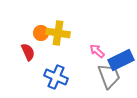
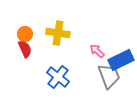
orange circle: moved 16 px left, 1 px down
red semicircle: moved 3 px left, 3 px up
blue cross: moved 2 px right; rotated 15 degrees clockwise
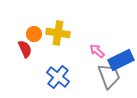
orange circle: moved 9 px right
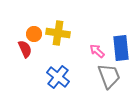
blue rectangle: moved 12 px up; rotated 70 degrees counterclockwise
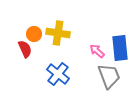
blue rectangle: moved 1 px left
blue cross: moved 3 px up
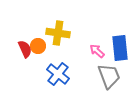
orange circle: moved 4 px right, 12 px down
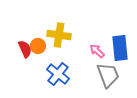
yellow cross: moved 1 px right, 2 px down
gray trapezoid: moved 1 px left, 1 px up
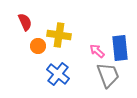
red semicircle: moved 27 px up
